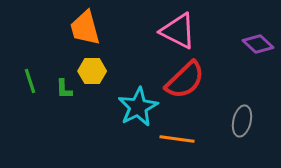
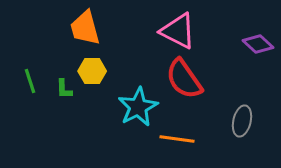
red semicircle: moved 1 px left, 1 px up; rotated 99 degrees clockwise
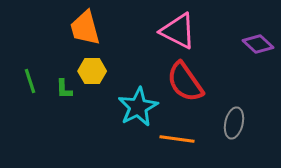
red semicircle: moved 1 px right, 3 px down
gray ellipse: moved 8 px left, 2 px down
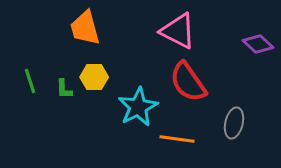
yellow hexagon: moved 2 px right, 6 px down
red semicircle: moved 3 px right
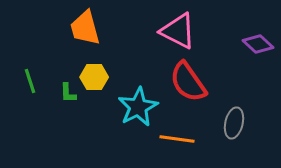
green L-shape: moved 4 px right, 4 px down
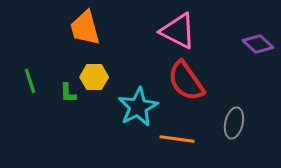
red semicircle: moved 2 px left, 1 px up
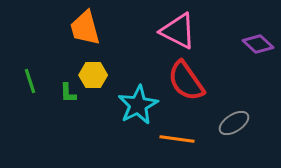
yellow hexagon: moved 1 px left, 2 px up
cyan star: moved 2 px up
gray ellipse: rotated 44 degrees clockwise
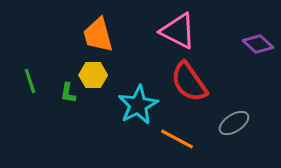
orange trapezoid: moved 13 px right, 7 px down
red semicircle: moved 3 px right, 1 px down
green L-shape: rotated 10 degrees clockwise
orange line: rotated 20 degrees clockwise
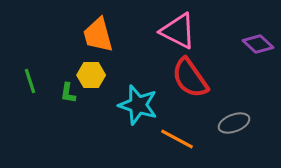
yellow hexagon: moved 2 px left
red semicircle: moved 1 px right, 4 px up
cyan star: rotated 27 degrees counterclockwise
gray ellipse: rotated 12 degrees clockwise
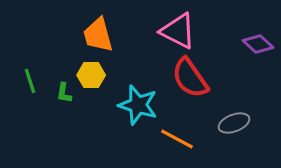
green L-shape: moved 4 px left
